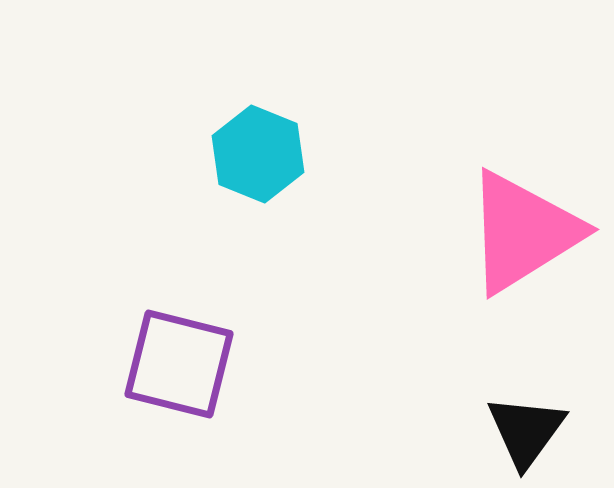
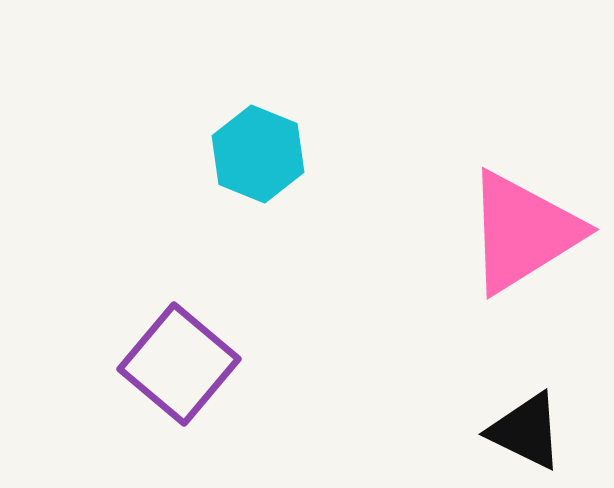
purple square: rotated 26 degrees clockwise
black triangle: rotated 40 degrees counterclockwise
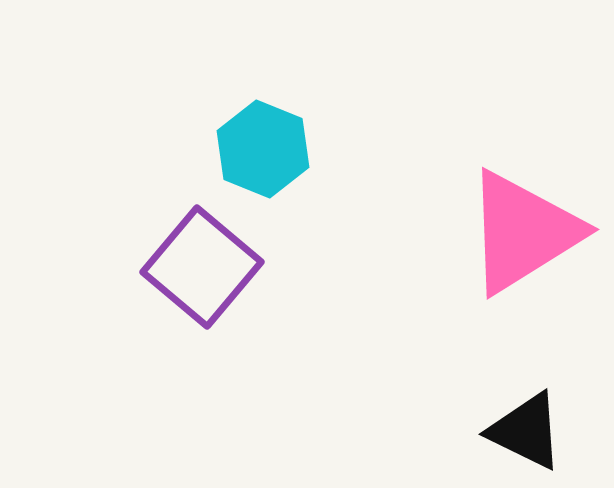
cyan hexagon: moved 5 px right, 5 px up
purple square: moved 23 px right, 97 px up
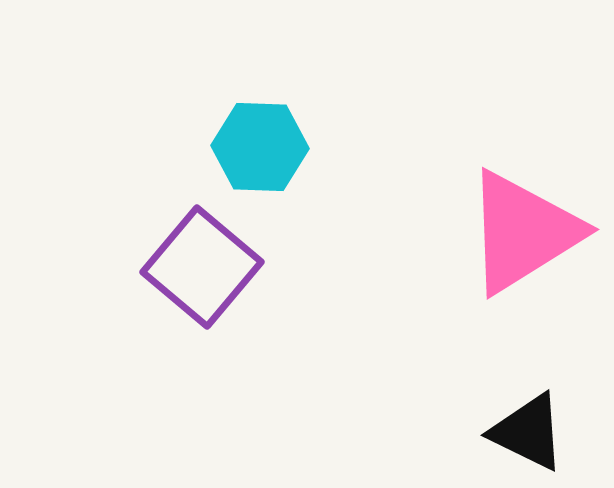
cyan hexagon: moved 3 px left, 2 px up; rotated 20 degrees counterclockwise
black triangle: moved 2 px right, 1 px down
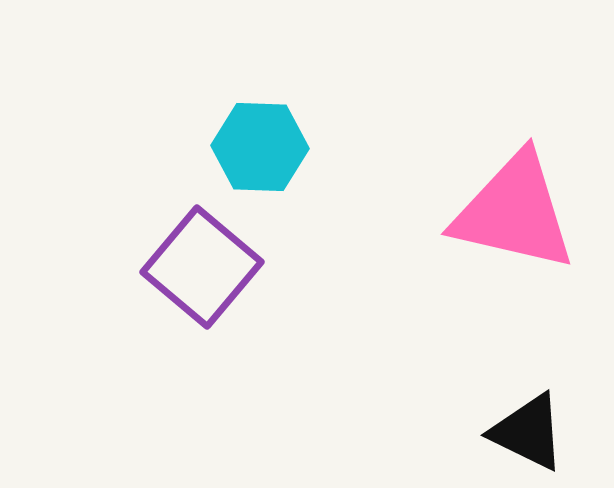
pink triangle: moved 9 px left, 20 px up; rotated 45 degrees clockwise
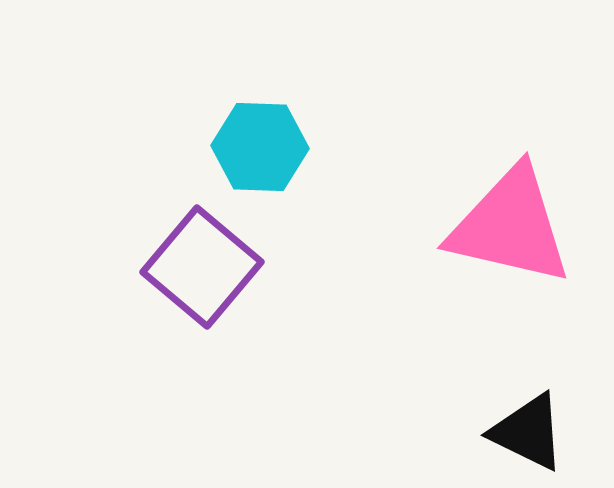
pink triangle: moved 4 px left, 14 px down
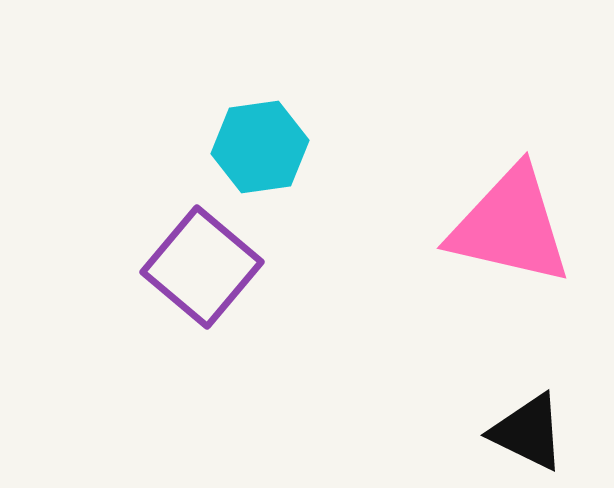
cyan hexagon: rotated 10 degrees counterclockwise
